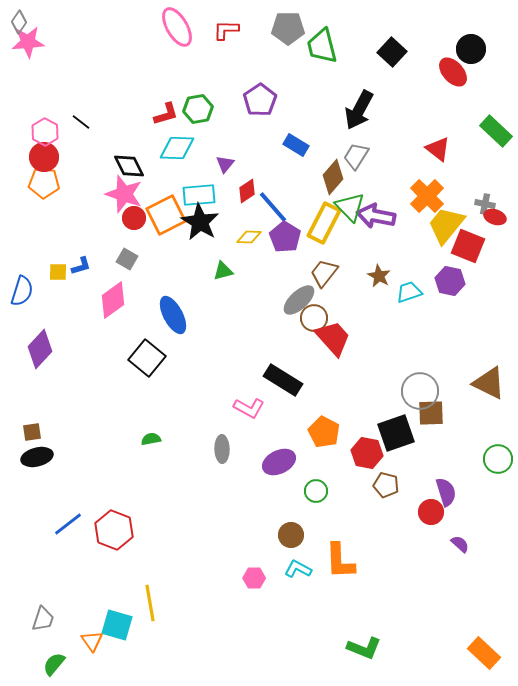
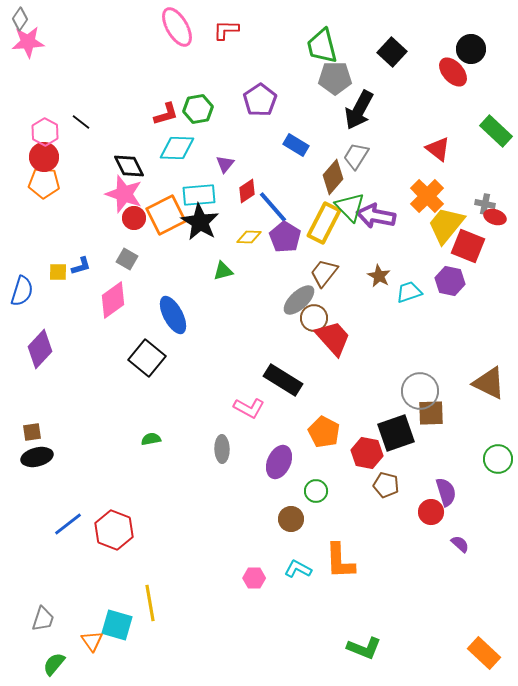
gray diamond at (19, 22): moved 1 px right, 3 px up
gray pentagon at (288, 28): moved 47 px right, 50 px down
purple ellipse at (279, 462): rotated 40 degrees counterclockwise
brown circle at (291, 535): moved 16 px up
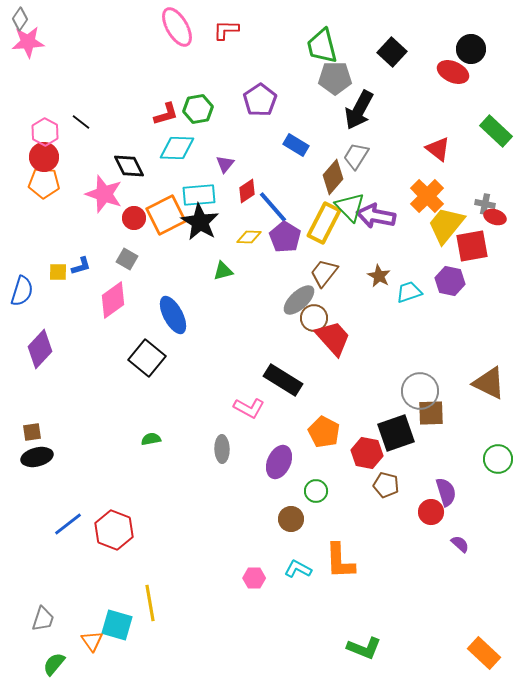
red ellipse at (453, 72): rotated 24 degrees counterclockwise
pink star at (124, 194): moved 20 px left
red square at (468, 246): moved 4 px right; rotated 32 degrees counterclockwise
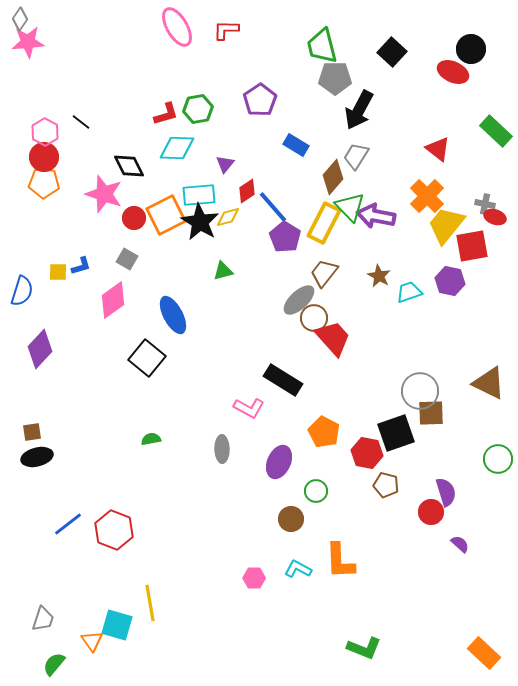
yellow diamond at (249, 237): moved 21 px left, 20 px up; rotated 15 degrees counterclockwise
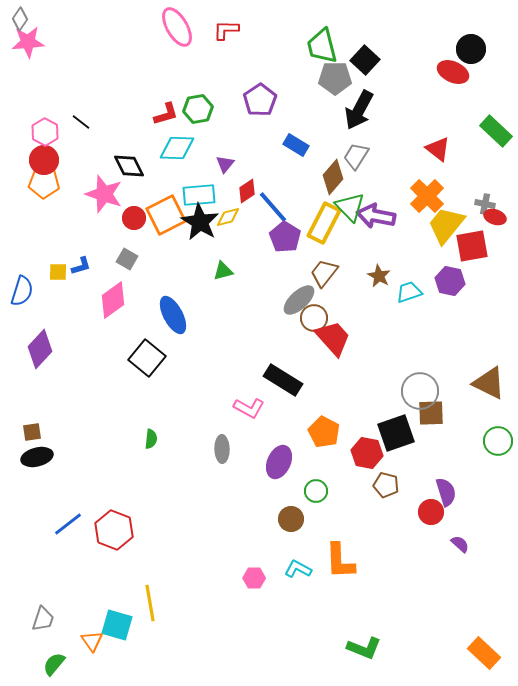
black square at (392, 52): moved 27 px left, 8 px down
red circle at (44, 157): moved 3 px down
green semicircle at (151, 439): rotated 108 degrees clockwise
green circle at (498, 459): moved 18 px up
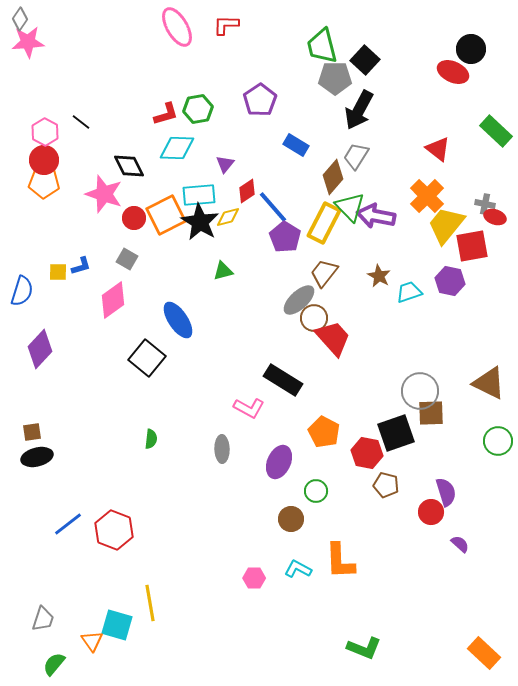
red L-shape at (226, 30): moved 5 px up
blue ellipse at (173, 315): moved 5 px right, 5 px down; rotated 6 degrees counterclockwise
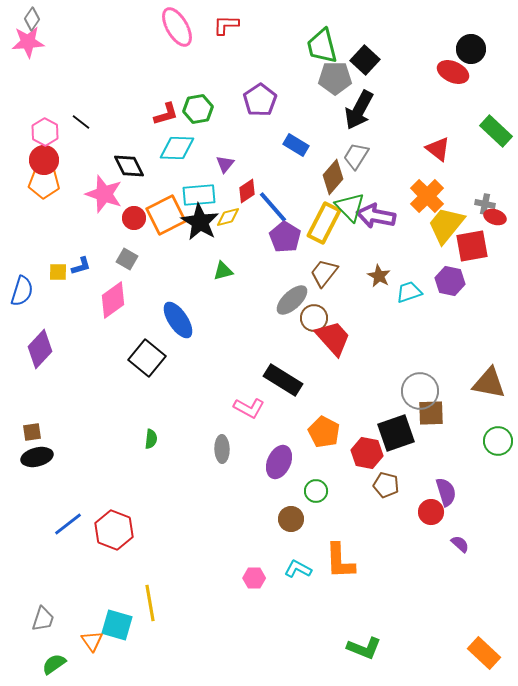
gray diamond at (20, 19): moved 12 px right
gray ellipse at (299, 300): moved 7 px left
brown triangle at (489, 383): rotated 15 degrees counterclockwise
green semicircle at (54, 664): rotated 15 degrees clockwise
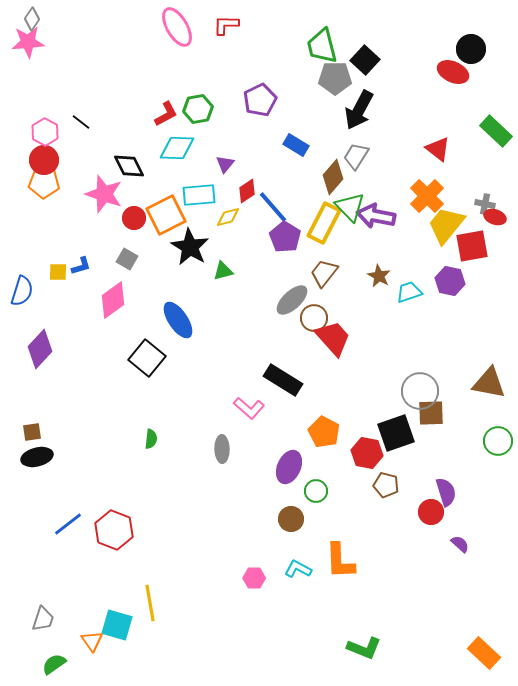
purple pentagon at (260, 100): rotated 8 degrees clockwise
red L-shape at (166, 114): rotated 12 degrees counterclockwise
black star at (200, 222): moved 10 px left, 25 px down
pink L-shape at (249, 408): rotated 12 degrees clockwise
purple ellipse at (279, 462): moved 10 px right, 5 px down
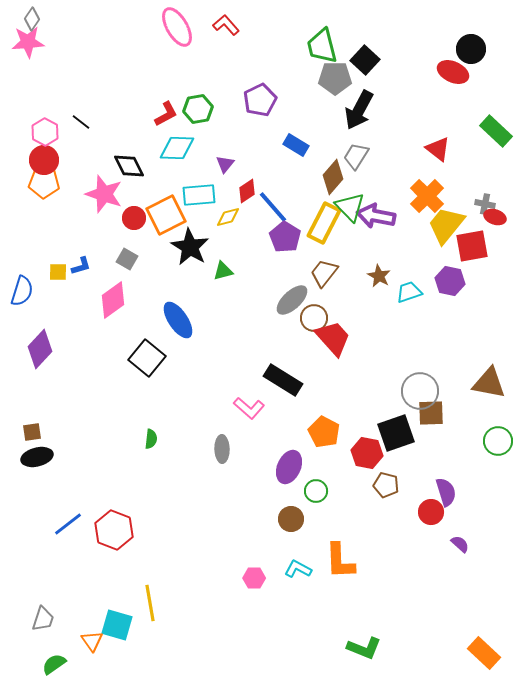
red L-shape at (226, 25): rotated 48 degrees clockwise
